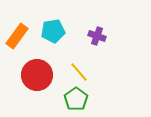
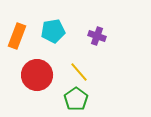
orange rectangle: rotated 15 degrees counterclockwise
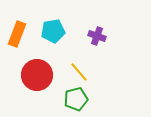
orange rectangle: moved 2 px up
green pentagon: rotated 20 degrees clockwise
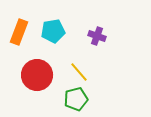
orange rectangle: moved 2 px right, 2 px up
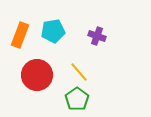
orange rectangle: moved 1 px right, 3 px down
green pentagon: moved 1 px right; rotated 20 degrees counterclockwise
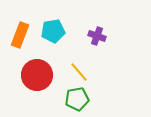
green pentagon: rotated 25 degrees clockwise
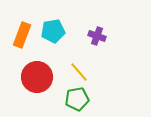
orange rectangle: moved 2 px right
red circle: moved 2 px down
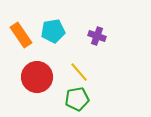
orange rectangle: moved 1 px left; rotated 55 degrees counterclockwise
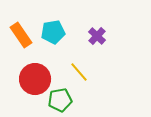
cyan pentagon: moved 1 px down
purple cross: rotated 24 degrees clockwise
red circle: moved 2 px left, 2 px down
green pentagon: moved 17 px left, 1 px down
